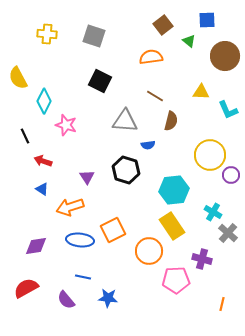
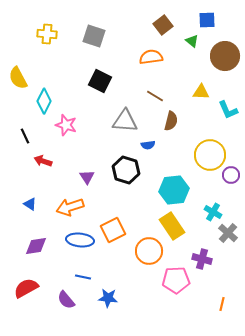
green triangle: moved 3 px right
blue triangle: moved 12 px left, 15 px down
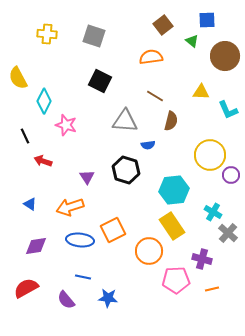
orange line: moved 10 px left, 15 px up; rotated 64 degrees clockwise
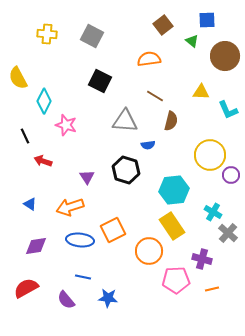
gray square: moved 2 px left; rotated 10 degrees clockwise
orange semicircle: moved 2 px left, 2 px down
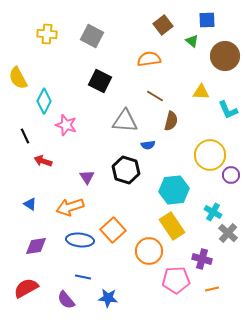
orange square: rotated 15 degrees counterclockwise
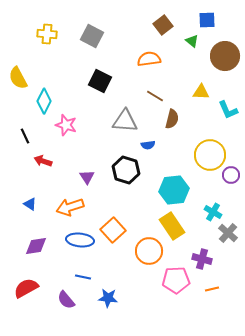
brown semicircle: moved 1 px right, 2 px up
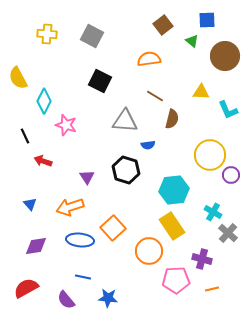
blue triangle: rotated 16 degrees clockwise
orange square: moved 2 px up
